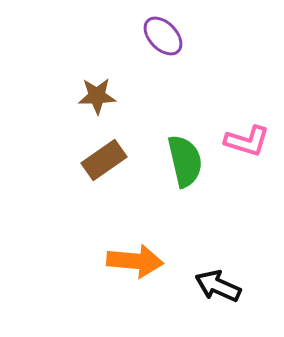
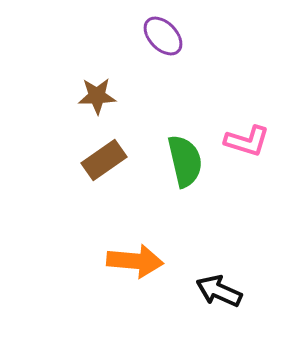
black arrow: moved 1 px right, 5 px down
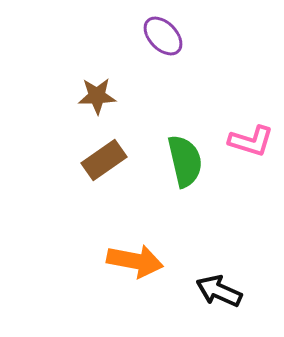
pink L-shape: moved 4 px right
orange arrow: rotated 6 degrees clockwise
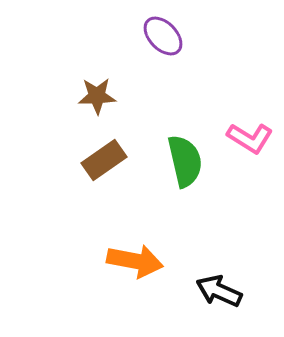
pink L-shape: moved 1 px left, 3 px up; rotated 15 degrees clockwise
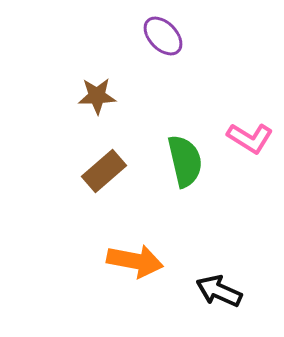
brown rectangle: moved 11 px down; rotated 6 degrees counterclockwise
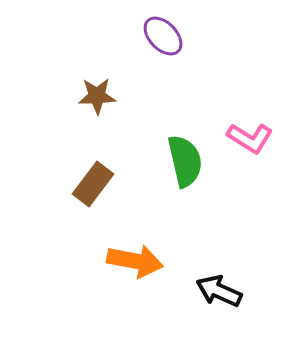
brown rectangle: moved 11 px left, 13 px down; rotated 12 degrees counterclockwise
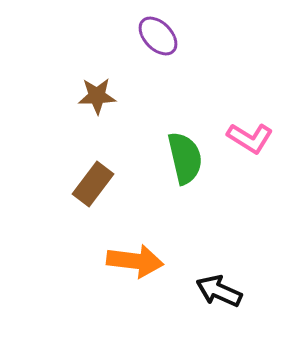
purple ellipse: moved 5 px left
green semicircle: moved 3 px up
orange arrow: rotated 4 degrees counterclockwise
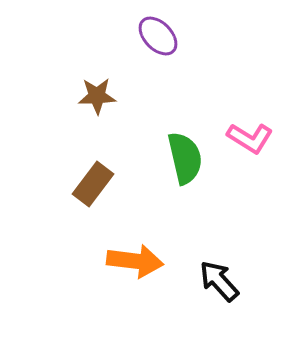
black arrow: moved 10 px up; rotated 24 degrees clockwise
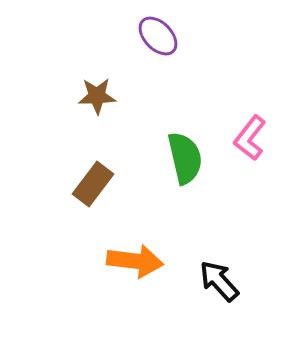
pink L-shape: rotated 96 degrees clockwise
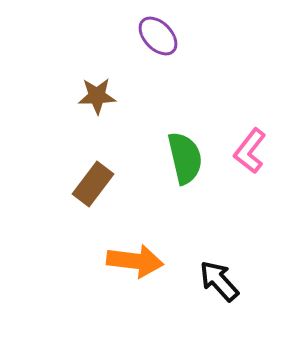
pink L-shape: moved 13 px down
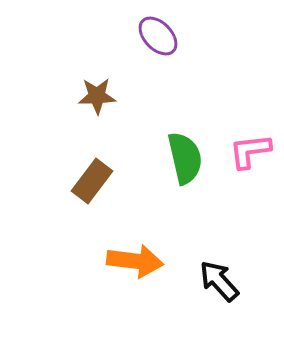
pink L-shape: rotated 45 degrees clockwise
brown rectangle: moved 1 px left, 3 px up
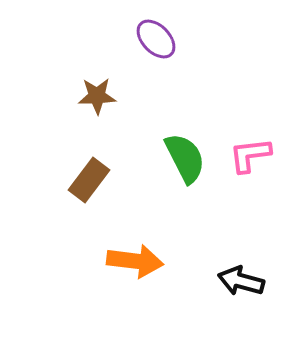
purple ellipse: moved 2 px left, 3 px down
pink L-shape: moved 4 px down
green semicircle: rotated 14 degrees counterclockwise
brown rectangle: moved 3 px left, 1 px up
black arrow: moved 22 px right; rotated 33 degrees counterclockwise
